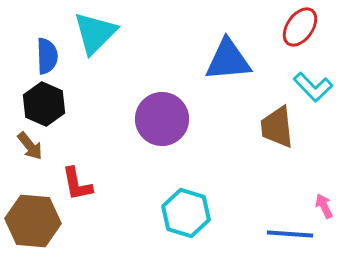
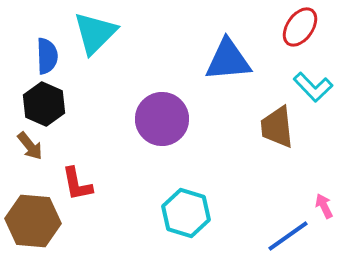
blue line: moved 2 px left, 2 px down; rotated 39 degrees counterclockwise
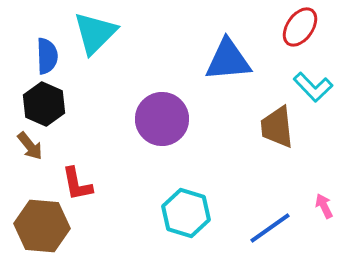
brown hexagon: moved 9 px right, 5 px down
blue line: moved 18 px left, 8 px up
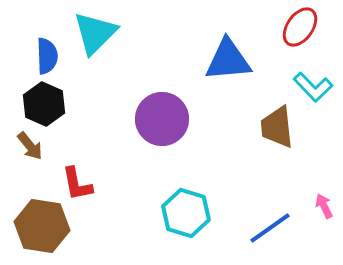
brown hexagon: rotated 4 degrees clockwise
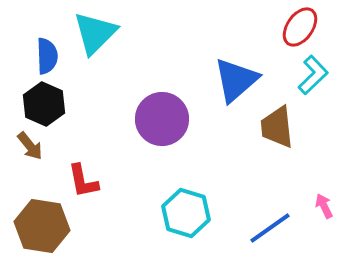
blue triangle: moved 8 px right, 20 px down; rotated 36 degrees counterclockwise
cyan L-shape: moved 12 px up; rotated 90 degrees counterclockwise
red L-shape: moved 6 px right, 3 px up
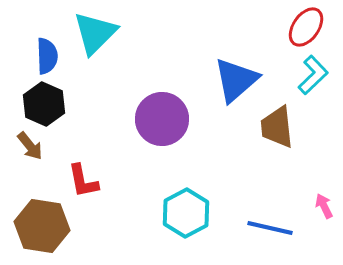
red ellipse: moved 6 px right
cyan hexagon: rotated 15 degrees clockwise
blue line: rotated 48 degrees clockwise
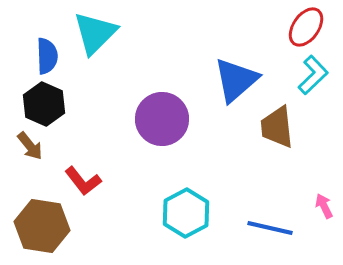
red L-shape: rotated 27 degrees counterclockwise
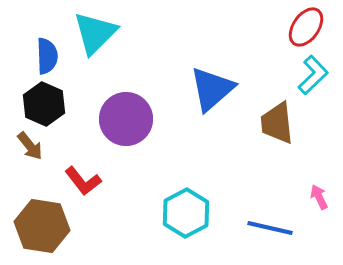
blue triangle: moved 24 px left, 9 px down
purple circle: moved 36 px left
brown trapezoid: moved 4 px up
pink arrow: moved 5 px left, 9 px up
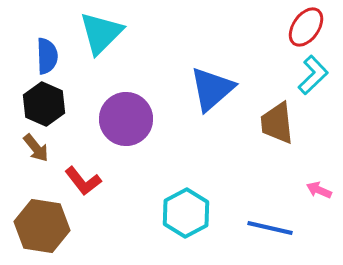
cyan triangle: moved 6 px right
brown arrow: moved 6 px right, 2 px down
pink arrow: moved 7 px up; rotated 40 degrees counterclockwise
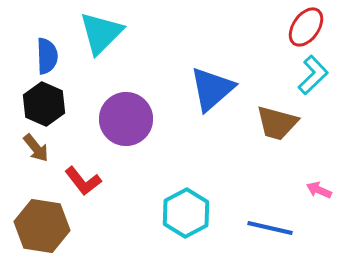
brown trapezoid: rotated 69 degrees counterclockwise
